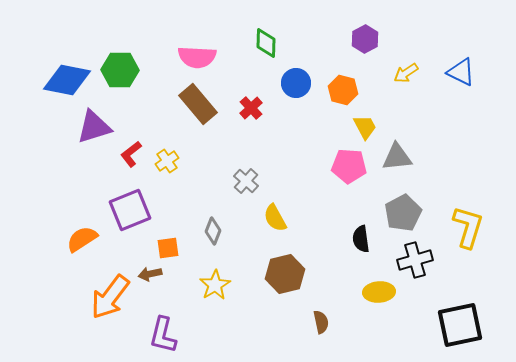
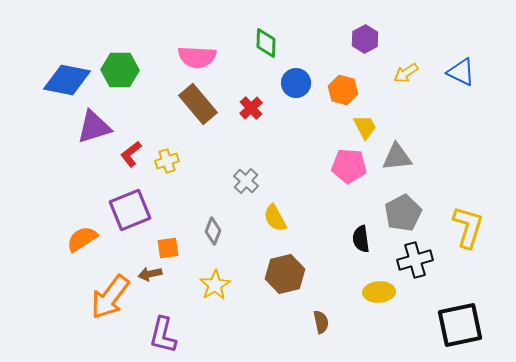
yellow cross: rotated 15 degrees clockwise
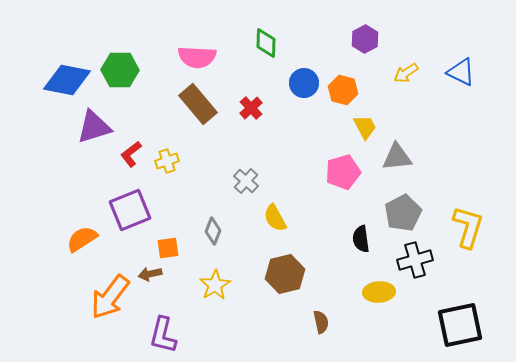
blue circle: moved 8 px right
pink pentagon: moved 6 px left, 6 px down; rotated 20 degrees counterclockwise
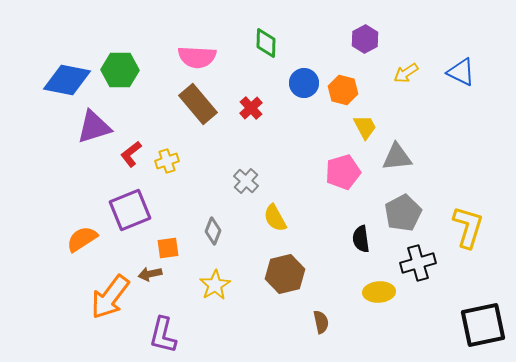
black cross: moved 3 px right, 3 px down
black square: moved 23 px right
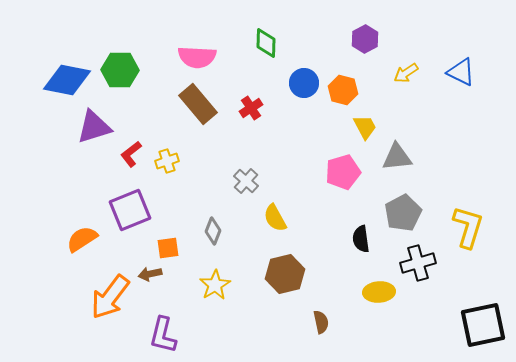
red cross: rotated 10 degrees clockwise
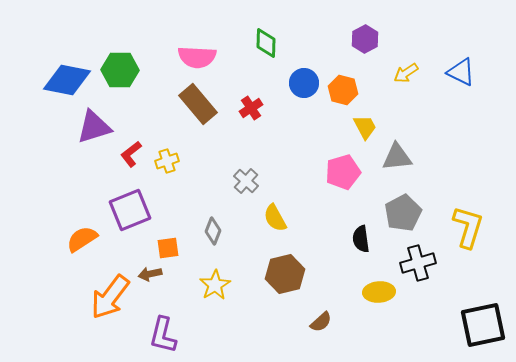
brown semicircle: rotated 60 degrees clockwise
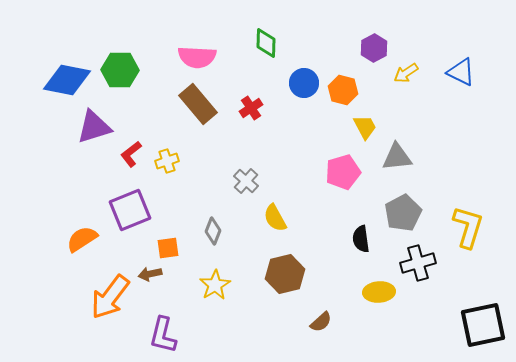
purple hexagon: moved 9 px right, 9 px down
